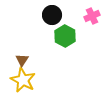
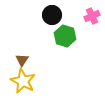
green hexagon: rotated 10 degrees counterclockwise
yellow star: moved 1 px down
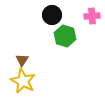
pink cross: rotated 21 degrees clockwise
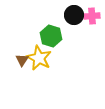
black circle: moved 22 px right
green hexagon: moved 14 px left
yellow star: moved 16 px right, 23 px up
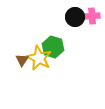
black circle: moved 1 px right, 2 px down
green hexagon: moved 2 px right, 11 px down
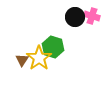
pink cross: rotated 21 degrees clockwise
yellow star: rotated 10 degrees clockwise
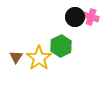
pink cross: moved 1 px left, 1 px down
green hexagon: moved 8 px right, 1 px up; rotated 15 degrees clockwise
brown triangle: moved 6 px left, 3 px up
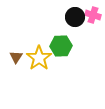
pink cross: moved 2 px right, 2 px up
green hexagon: rotated 25 degrees clockwise
